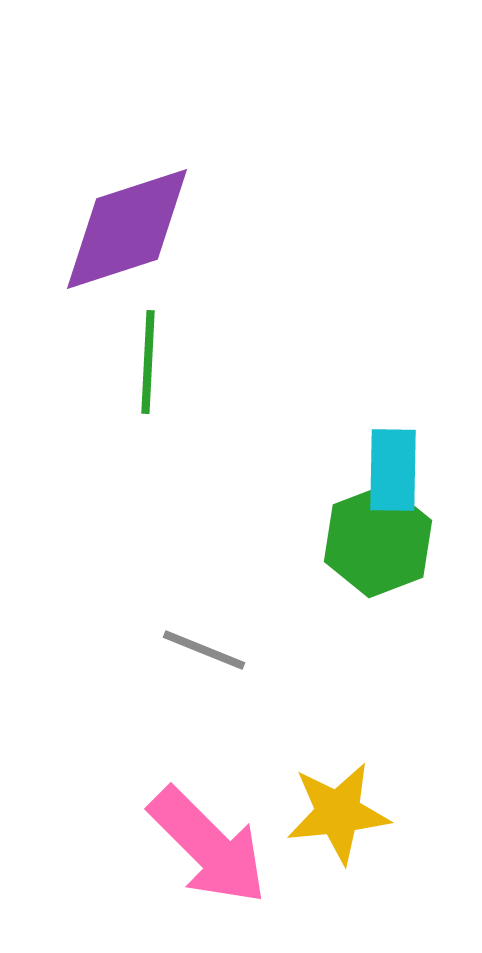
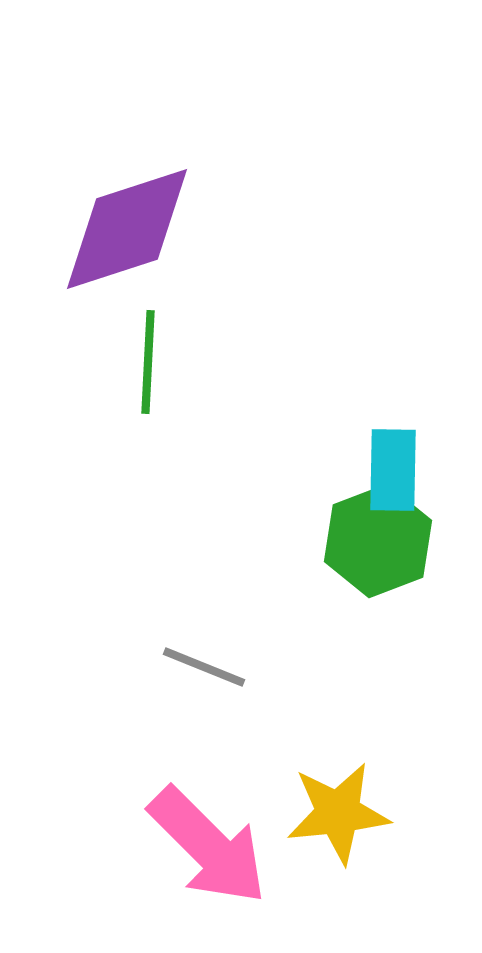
gray line: moved 17 px down
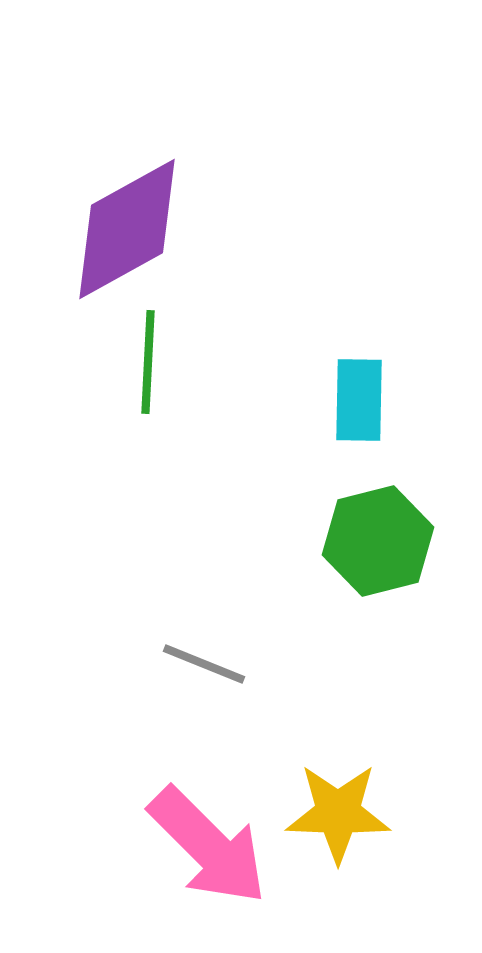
purple diamond: rotated 11 degrees counterclockwise
cyan rectangle: moved 34 px left, 70 px up
green hexagon: rotated 7 degrees clockwise
gray line: moved 3 px up
yellow star: rotated 8 degrees clockwise
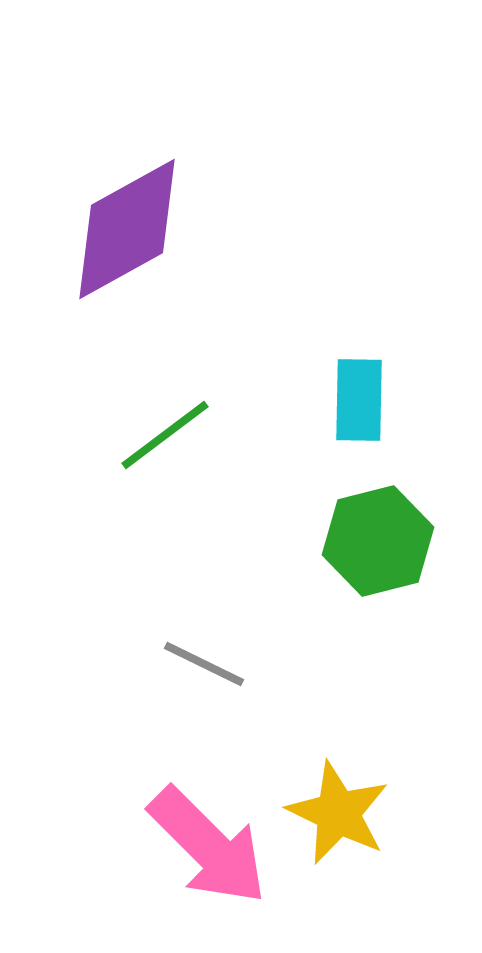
green line: moved 17 px right, 73 px down; rotated 50 degrees clockwise
gray line: rotated 4 degrees clockwise
yellow star: rotated 24 degrees clockwise
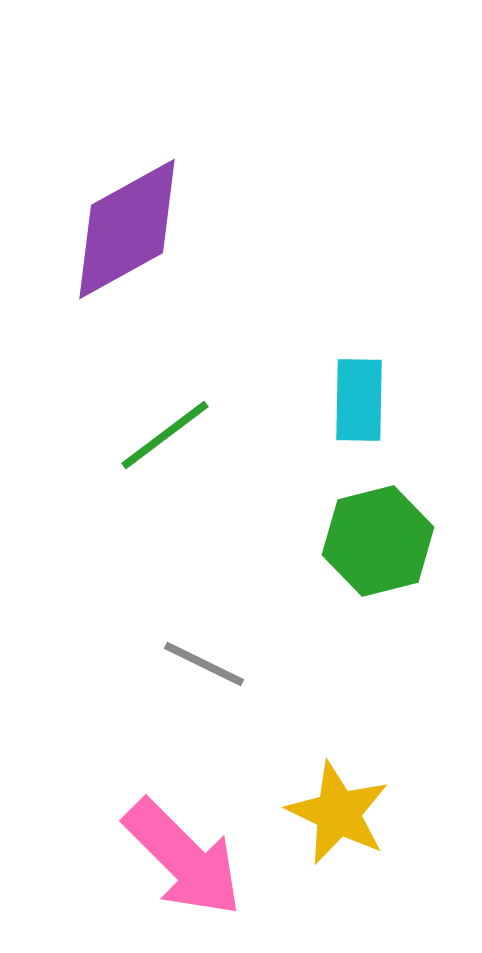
pink arrow: moved 25 px left, 12 px down
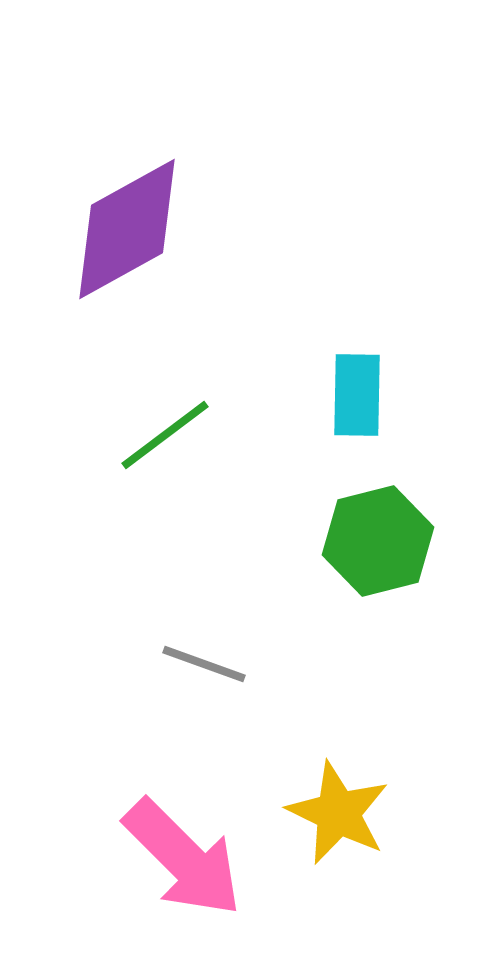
cyan rectangle: moved 2 px left, 5 px up
gray line: rotated 6 degrees counterclockwise
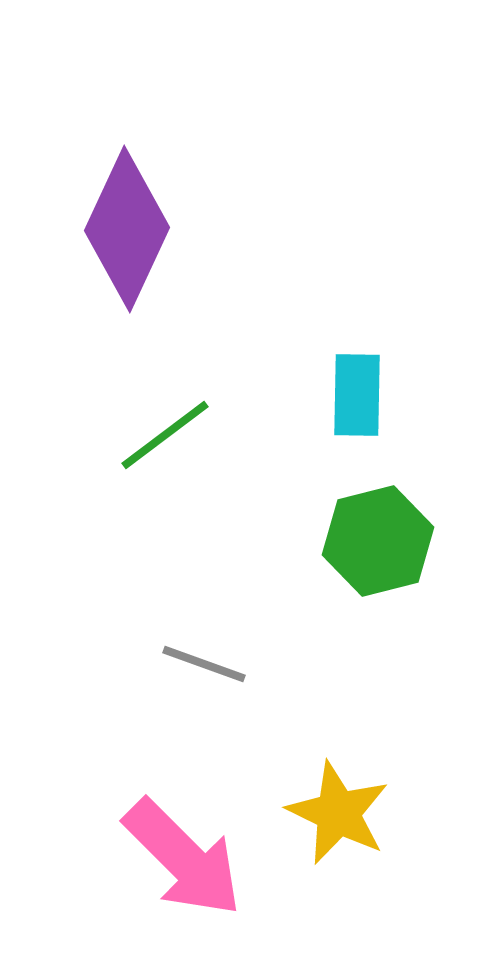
purple diamond: rotated 36 degrees counterclockwise
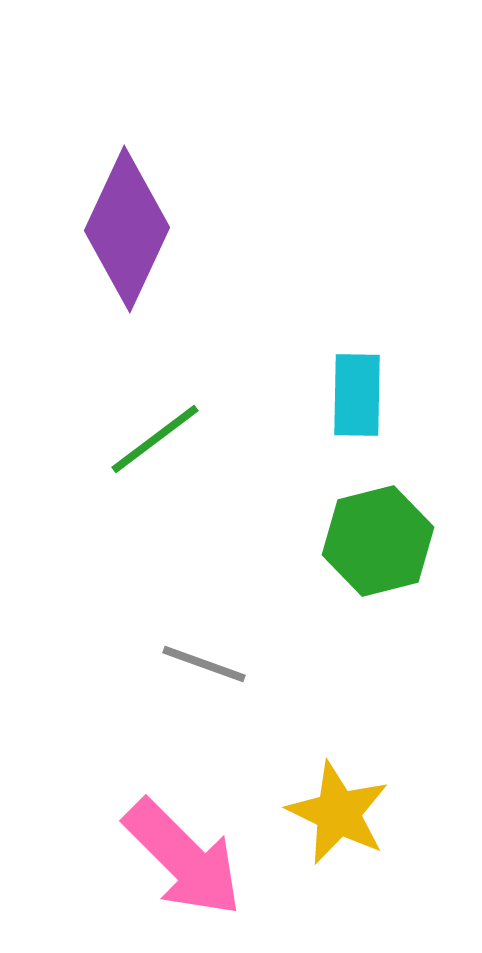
green line: moved 10 px left, 4 px down
